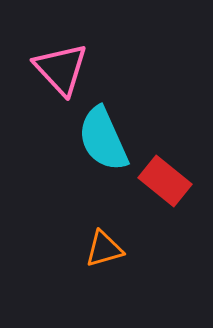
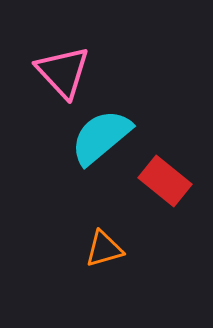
pink triangle: moved 2 px right, 3 px down
cyan semicircle: moved 2 px left, 2 px up; rotated 74 degrees clockwise
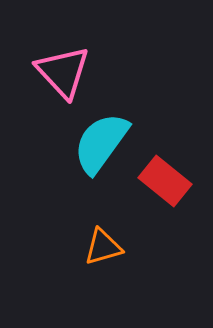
cyan semicircle: moved 6 px down; rotated 14 degrees counterclockwise
orange triangle: moved 1 px left, 2 px up
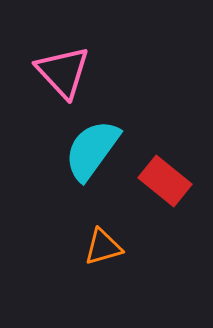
cyan semicircle: moved 9 px left, 7 px down
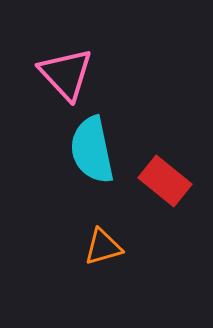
pink triangle: moved 3 px right, 2 px down
cyan semicircle: rotated 48 degrees counterclockwise
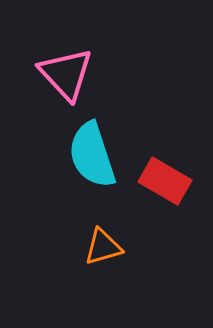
cyan semicircle: moved 5 px down; rotated 6 degrees counterclockwise
red rectangle: rotated 9 degrees counterclockwise
